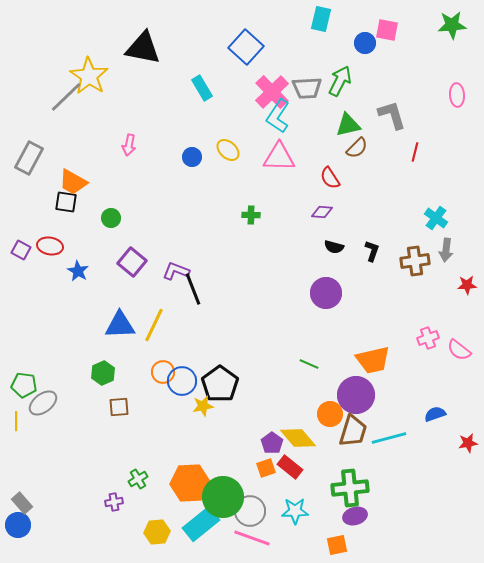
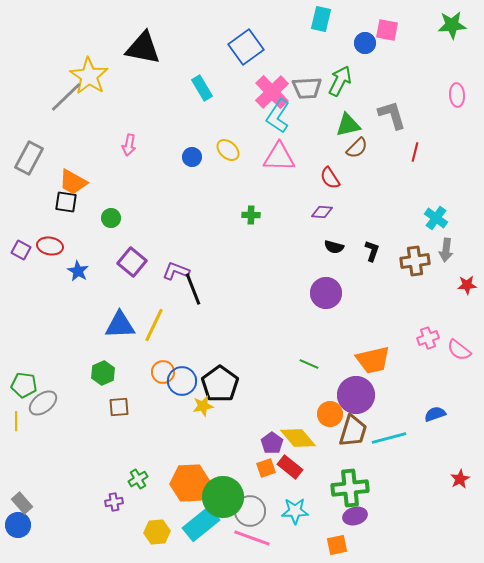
blue square at (246, 47): rotated 12 degrees clockwise
red star at (468, 443): moved 8 px left, 36 px down; rotated 18 degrees counterclockwise
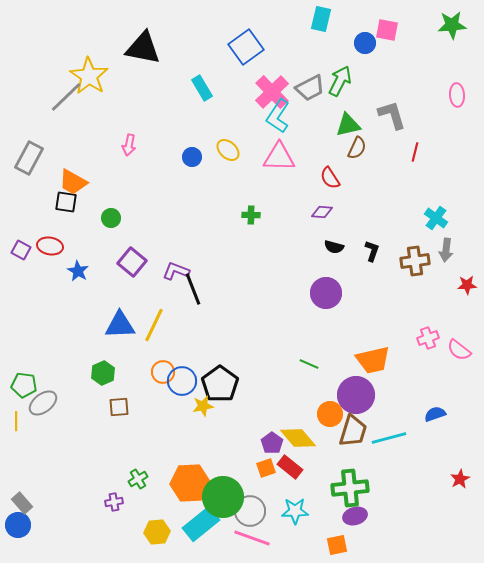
gray trapezoid at (307, 88): moved 3 px right; rotated 24 degrees counterclockwise
brown semicircle at (357, 148): rotated 20 degrees counterclockwise
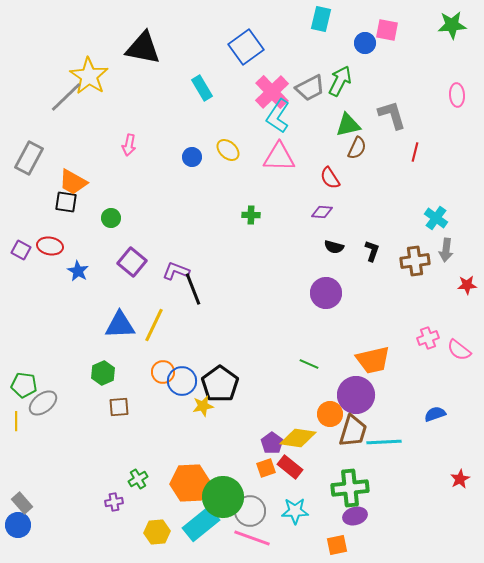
yellow diamond at (298, 438): rotated 42 degrees counterclockwise
cyan line at (389, 438): moved 5 px left, 4 px down; rotated 12 degrees clockwise
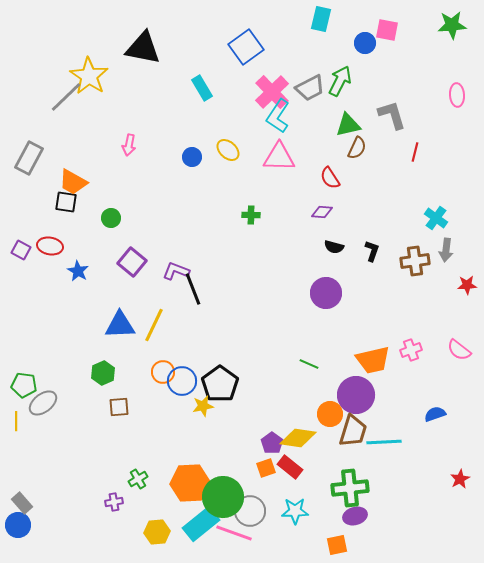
pink cross at (428, 338): moved 17 px left, 12 px down
pink line at (252, 538): moved 18 px left, 5 px up
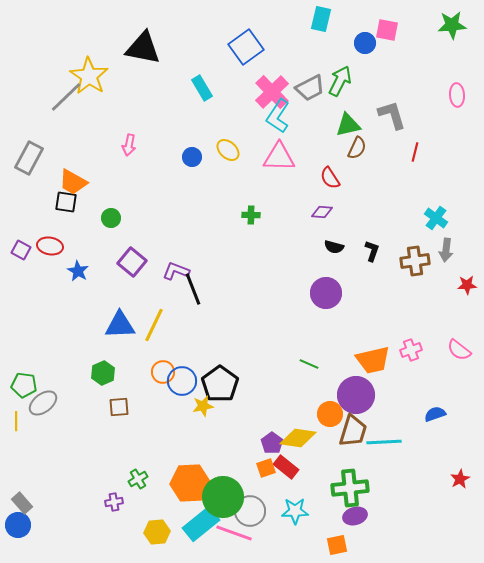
red rectangle at (290, 467): moved 4 px left
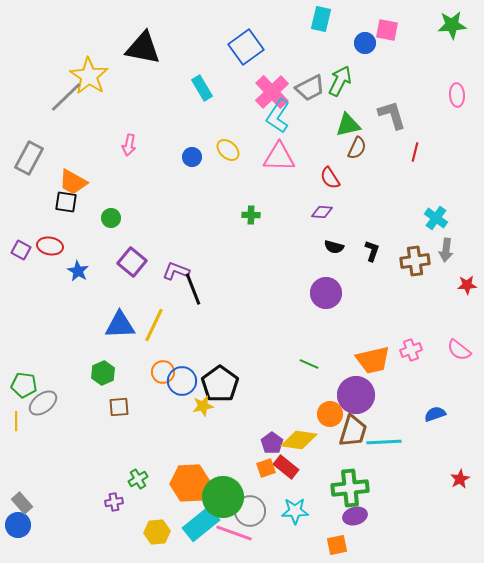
yellow diamond at (298, 438): moved 1 px right, 2 px down
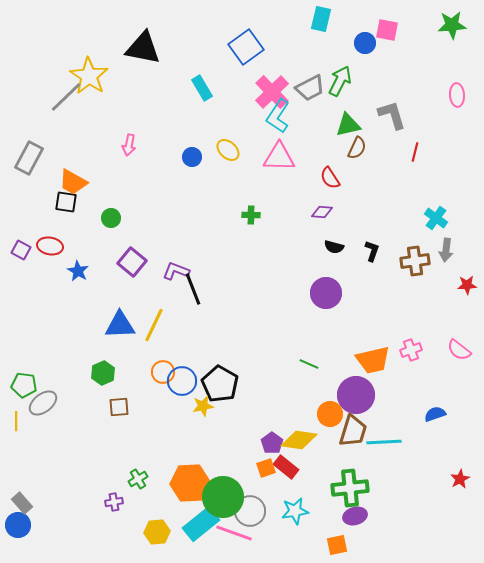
black pentagon at (220, 384): rotated 6 degrees counterclockwise
cyan star at (295, 511): rotated 8 degrees counterclockwise
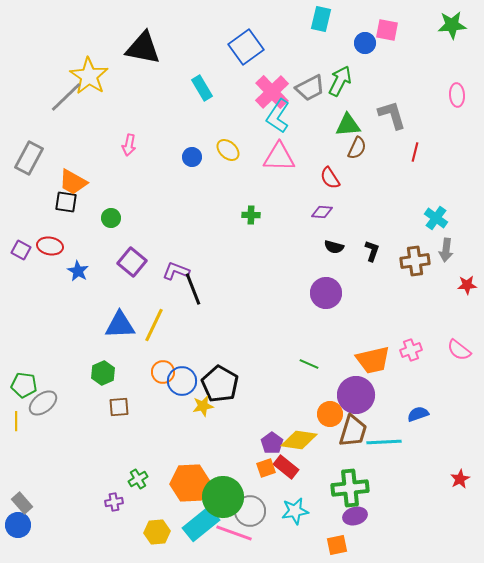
green triangle at (348, 125): rotated 8 degrees clockwise
blue semicircle at (435, 414): moved 17 px left
